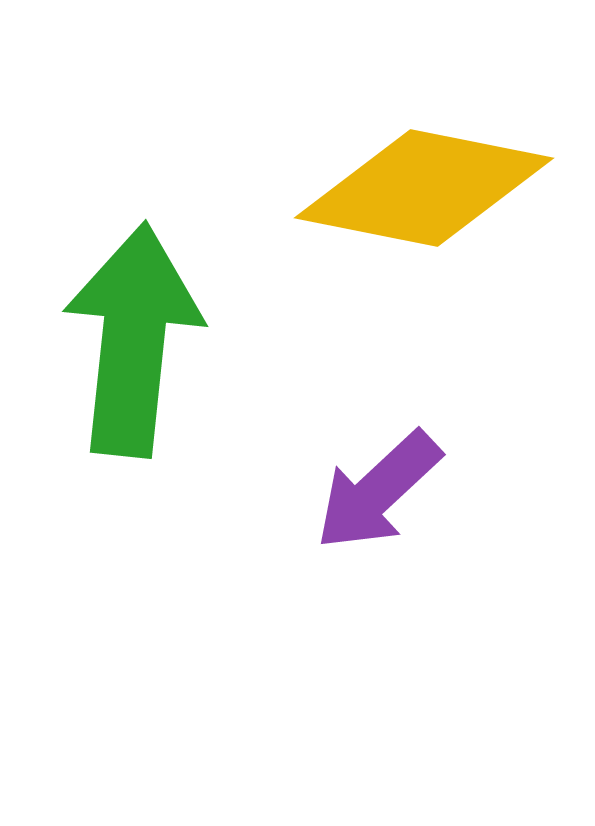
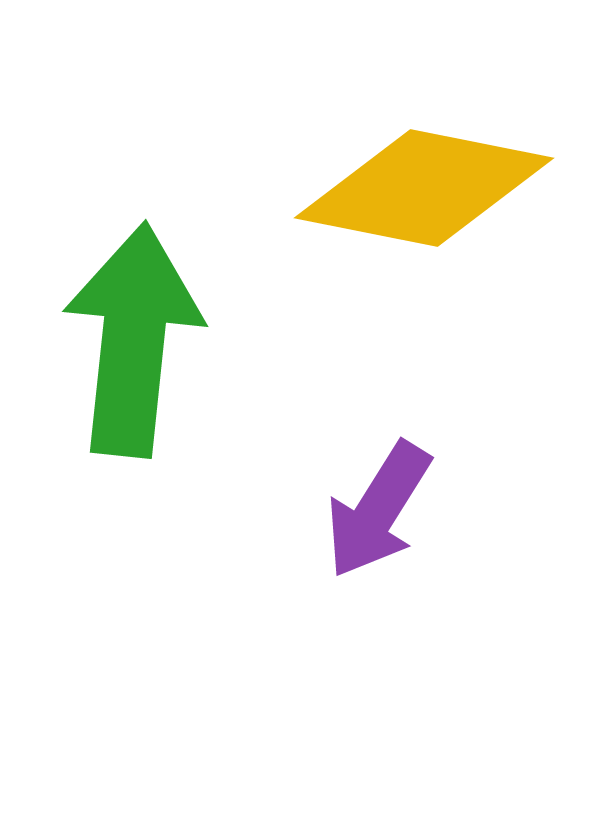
purple arrow: moved 19 px down; rotated 15 degrees counterclockwise
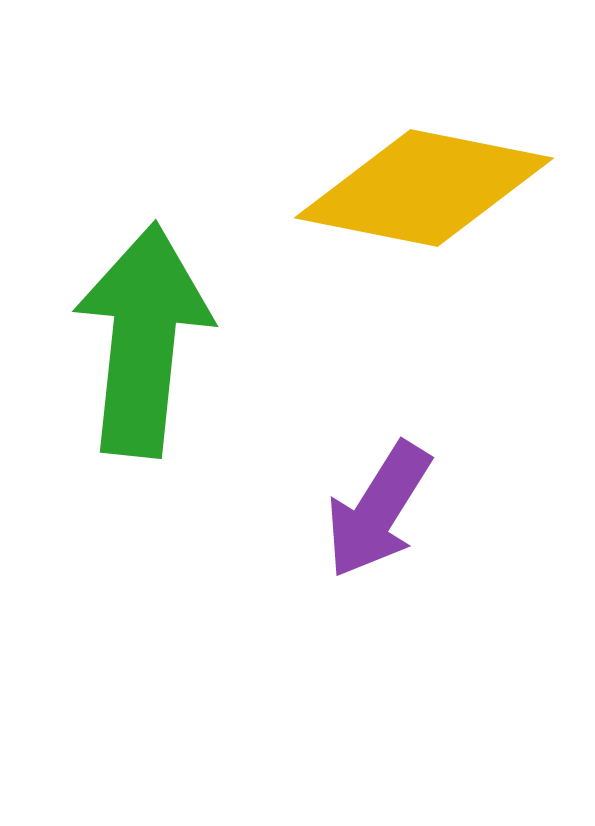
green arrow: moved 10 px right
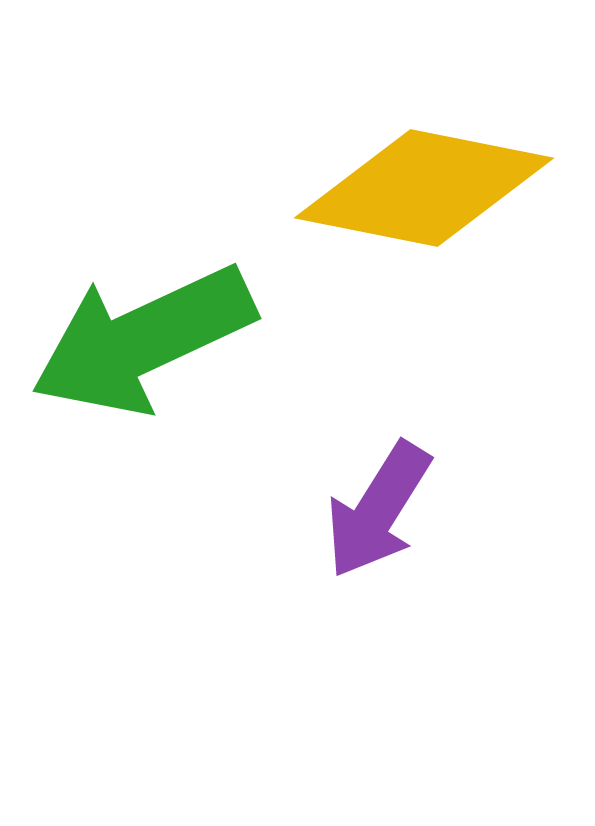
green arrow: rotated 121 degrees counterclockwise
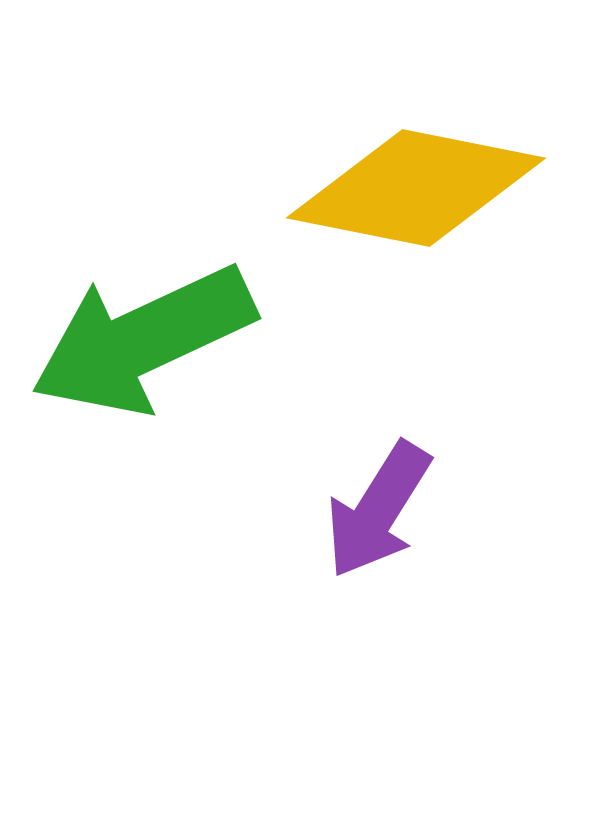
yellow diamond: moved 8 px left
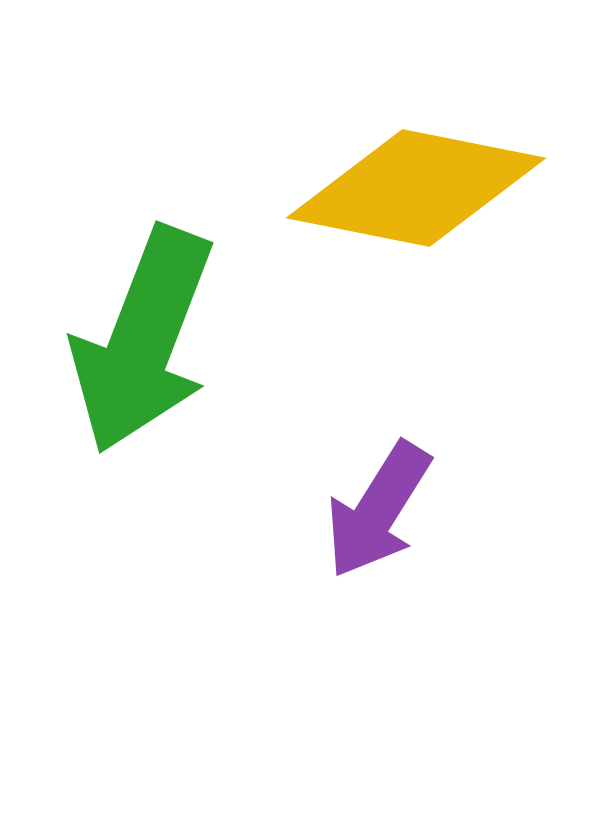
green arrow: rotated 44 degrees counterclockwise
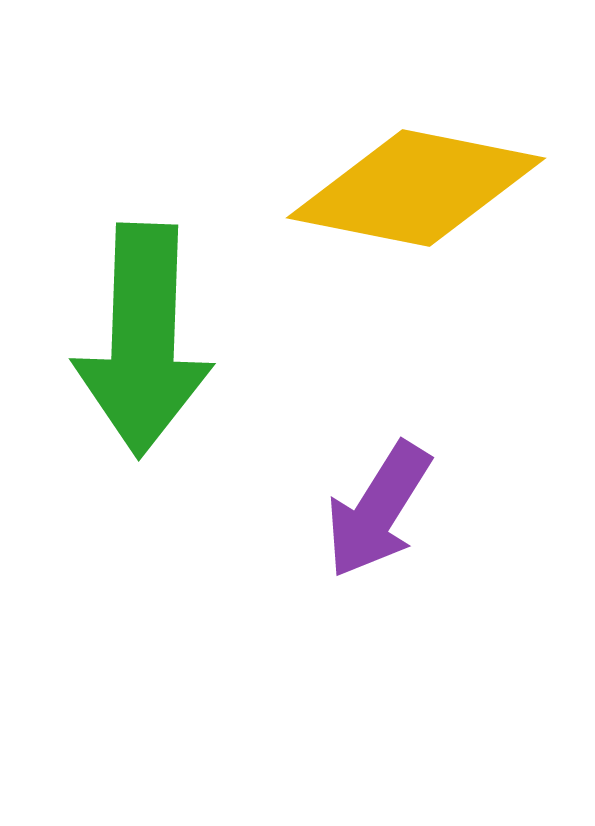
green arrow: rotated 19 degrees counterclockwise
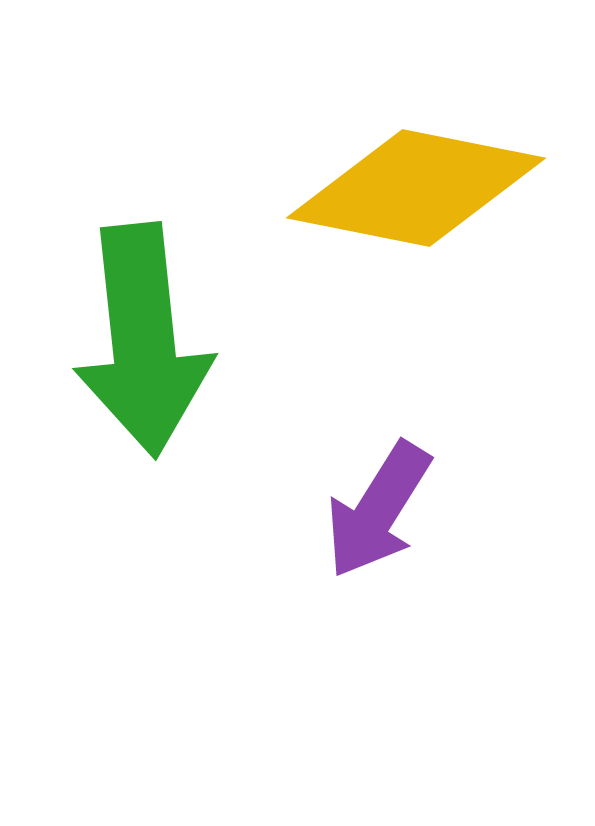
green arrow: rotated 8 degrees counterclockwise
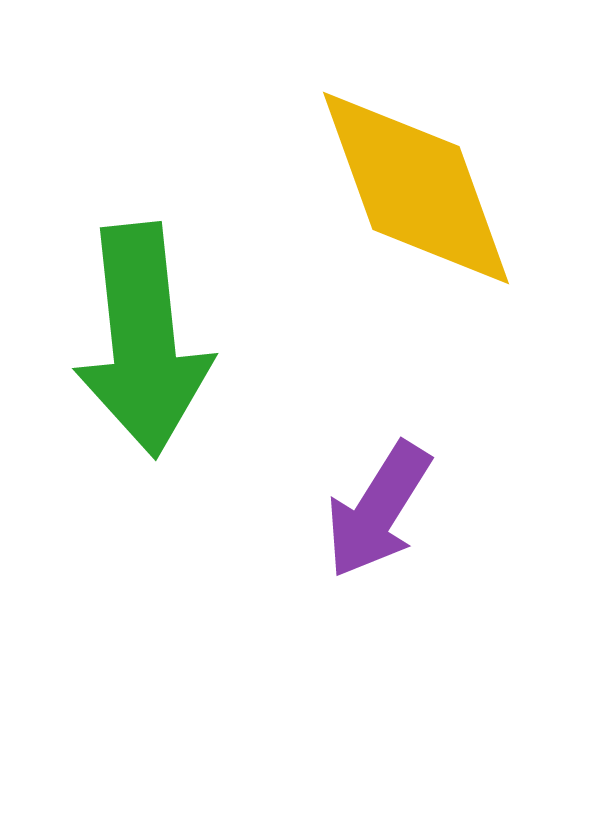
yellow diamond: rotated 59 degrees clockwise
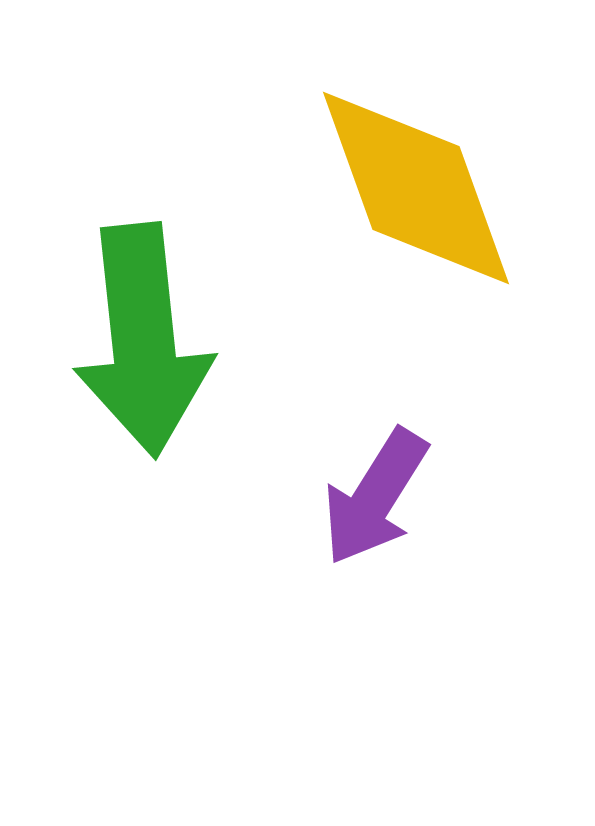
purple arrow: moved 3 px left, 13 px up
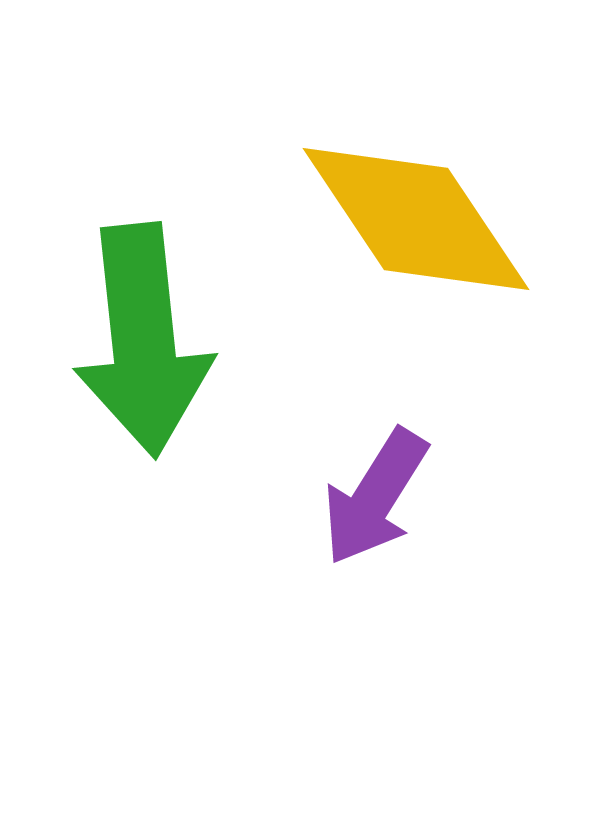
yellow diamond: moved 31 px down; rotated 14 degrees counterclockwise
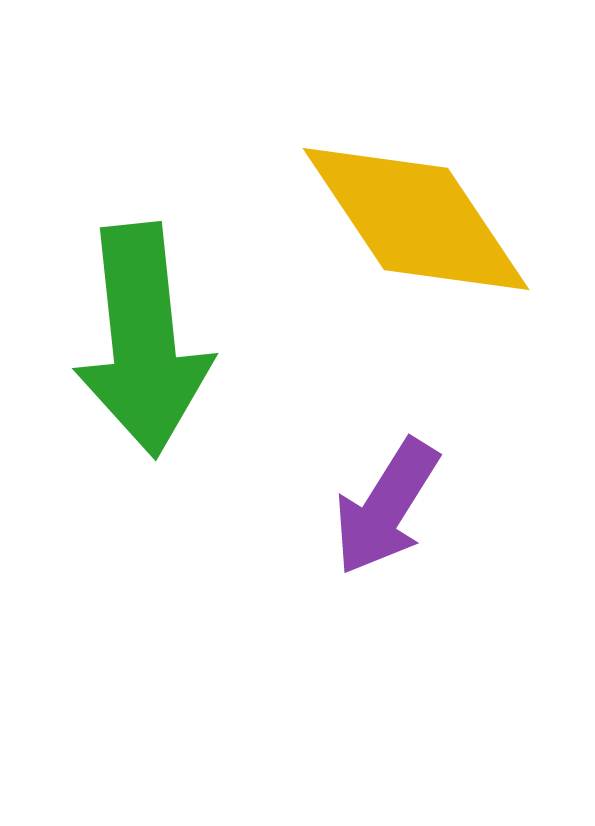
purple arrow: moved 11 px right, 10 px down
